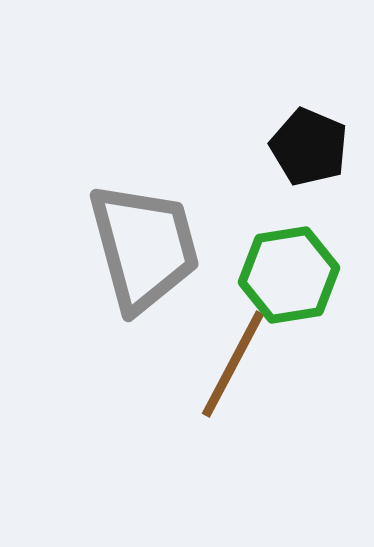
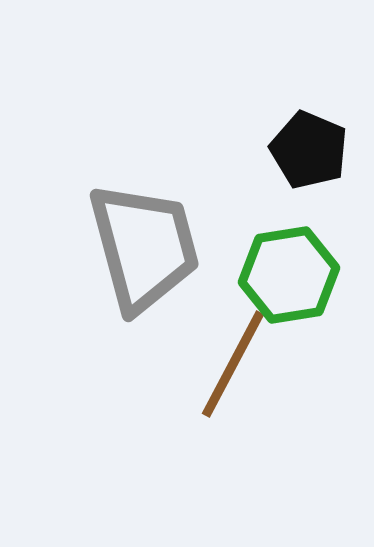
black pentagon: moved 3 px down
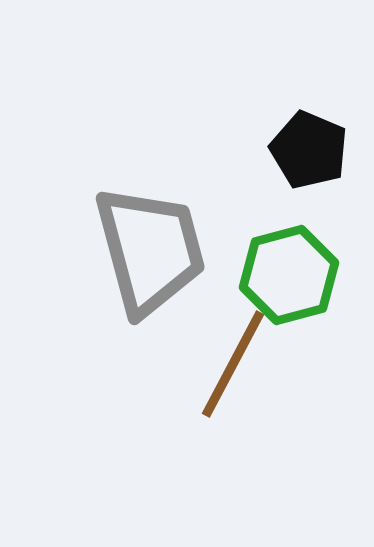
gray trapezoid: moved 6 px right, 3 px down
green hexagon: rotated 6 degrees counterclockwise
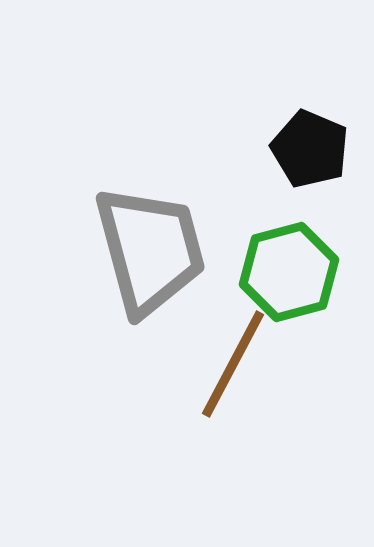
black pentagon: moved 1 px right, 1 px up
green hexagon: moved 3 px up
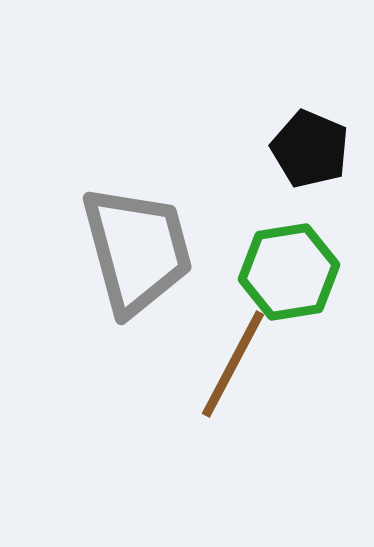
gray trapezoid: moved 13 px left
green hexagon: rotated 6 degrees clockwise
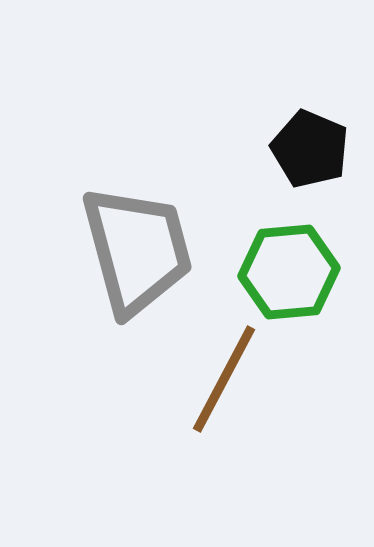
green hexagon: rotated 4 degrees clockwise
brown line: moved 9 px left, 15 px down
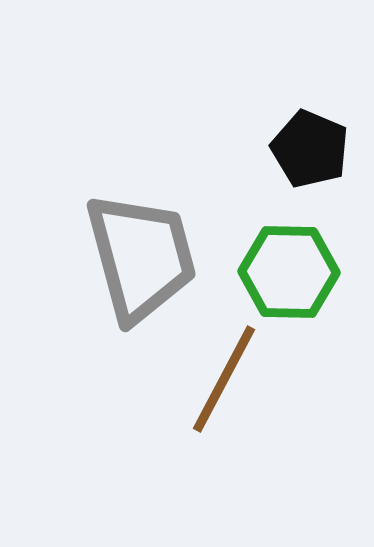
gray trapezoid: moved 4 px right, 7 px down
green hexagon: rotated 6 degrees clockwise
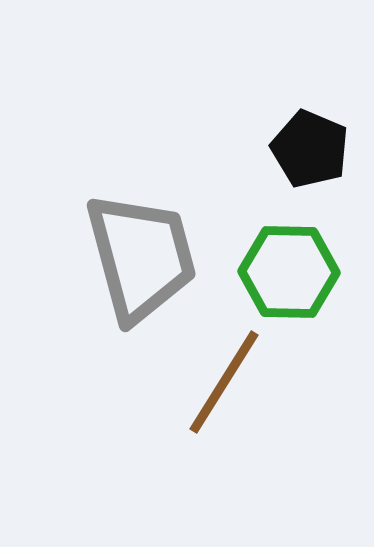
brown line: moved 3 px down; rotated 4 degrees clockwise
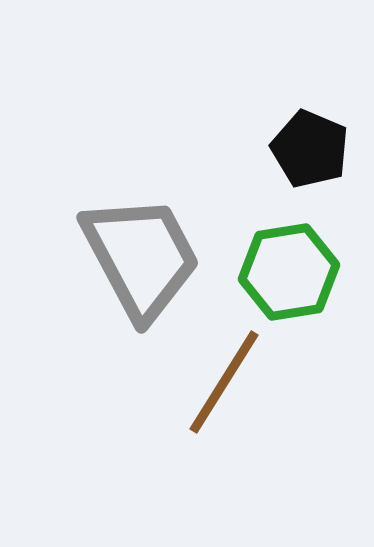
gray trapezoid: rotated 13 degrees counterclockwise
green hexagon: rotated 10 degrees counterclockwise
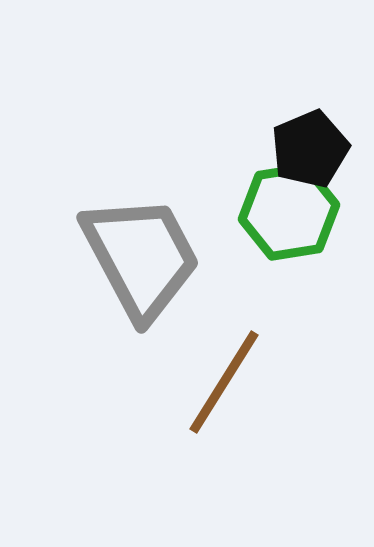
black pentagon: rotated 26 degrees clockwise
green hexagon: moved 60 px up
